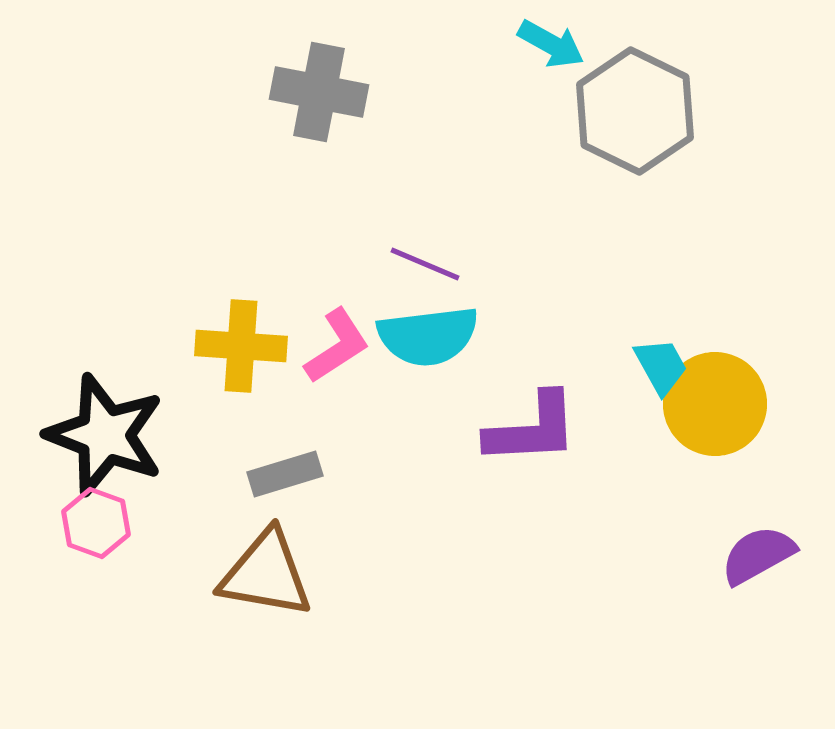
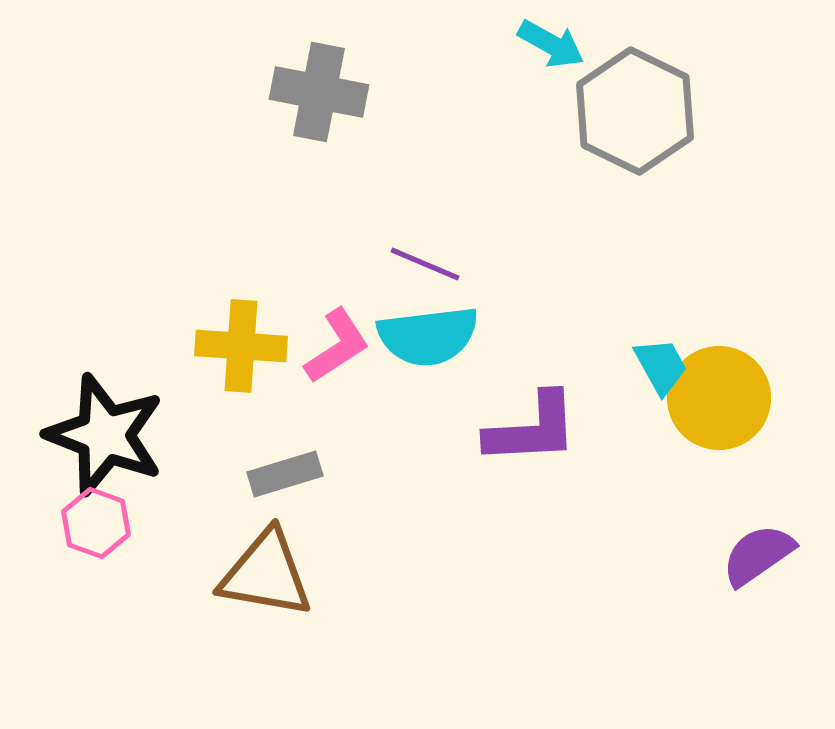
yellow circle: moved 4 px right, 6 px up
purple semicircle: rotated 6 degrees counterclockwise
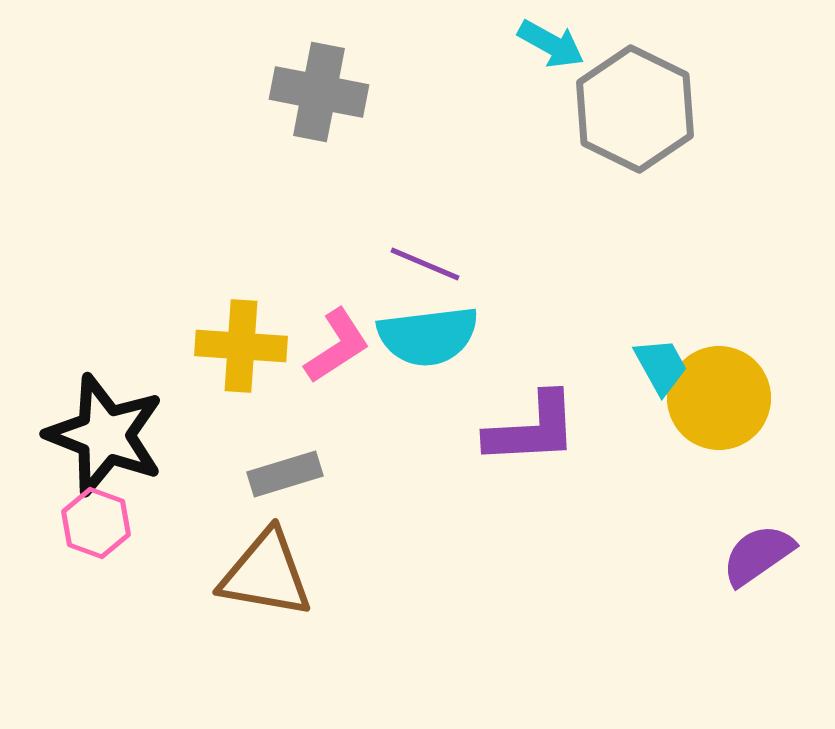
gray hexagon: moved 2 px up
